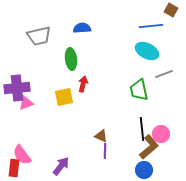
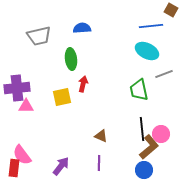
yellow square: moved 2 px left
pink triangle: moved 3 px down; rotated 21 degrees clockwise
purple line: moved 6 px left, 12 px down
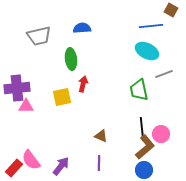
brown L-shape: moved 4 px left
pink semicircle: moved 9 px right, 5 px down
red rectangle: rotated 36 degrees clockwise
